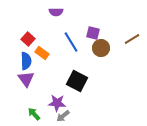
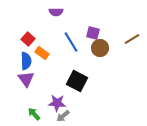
brown circle: moved 1 px left
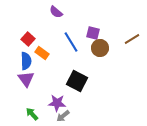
purple semicircle: rotated 40 degrees clockwise
green arrow: moved 2 px left
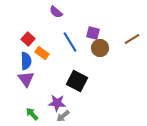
blue line: moved 1 px left
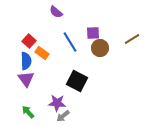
purple square: rotated 16 degrees counterclockwise
red square: moved 1 px right, 2 px down
green arrow: moved 4 px left, 2 px up
